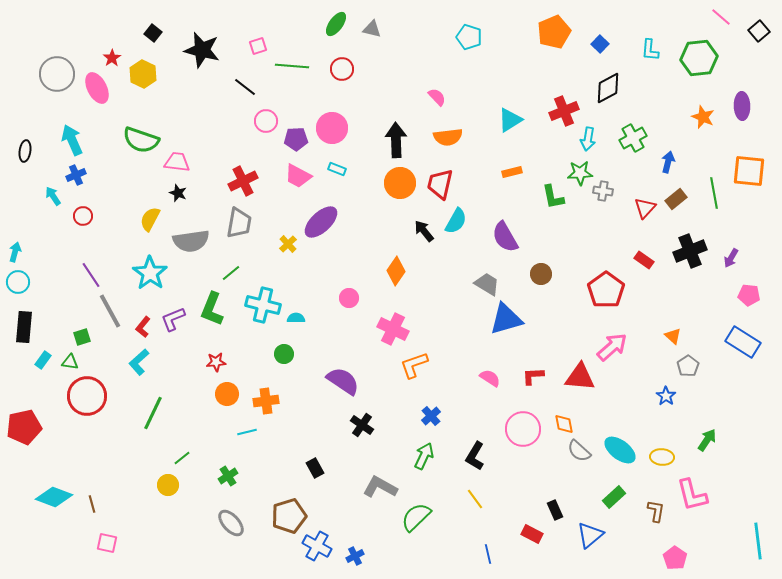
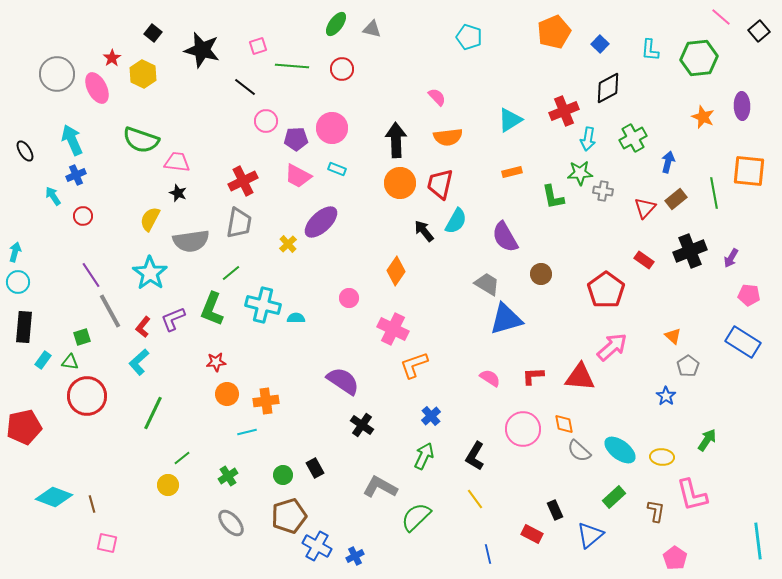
black ellipse at (25, 151): rotated 40 degrees counterclockwise
green circle at (284, 354): moved 1 px left, 121 px down
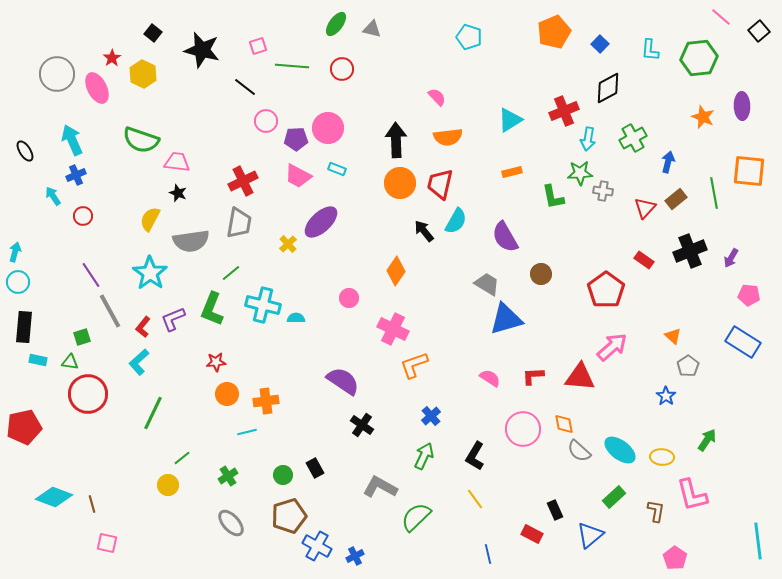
pink circle at (332, 128): moved 4 px left
cyan rectangle at (43, 360): moved 5 px left; rotated 66 degrees clockwise
red circle at (87, 396): moved 1 px right, 2 px up
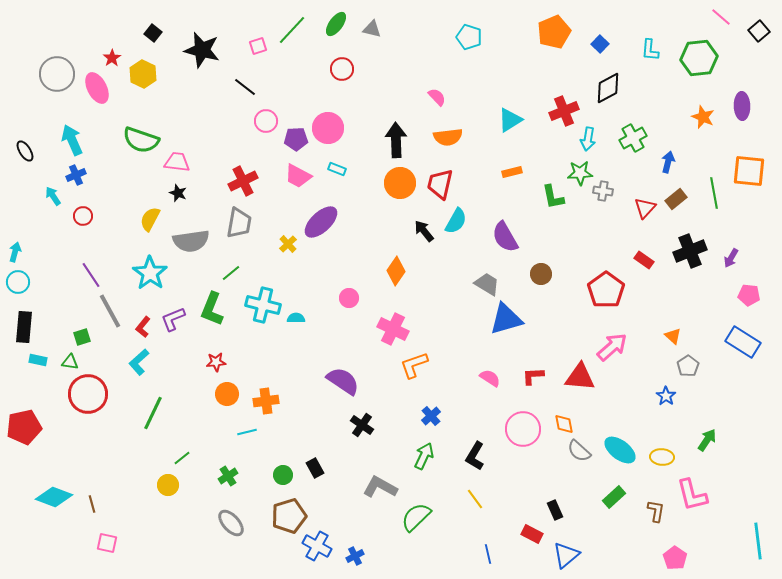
green line at (292, 66): moved 36 px up; rotated 52 degrees counterclockwise
blue triangle at (590, 535): moved 24 px left, 20 px down
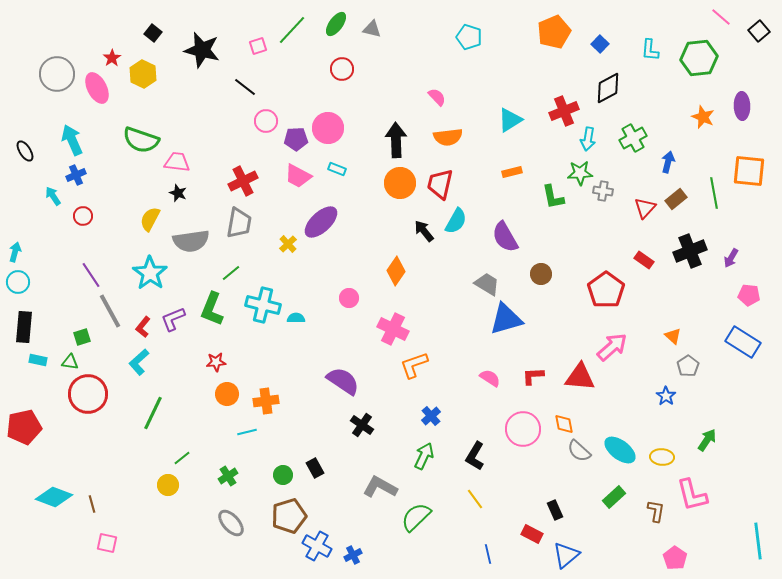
blue cross at (355, 556): moved 2 px left, 1 px up
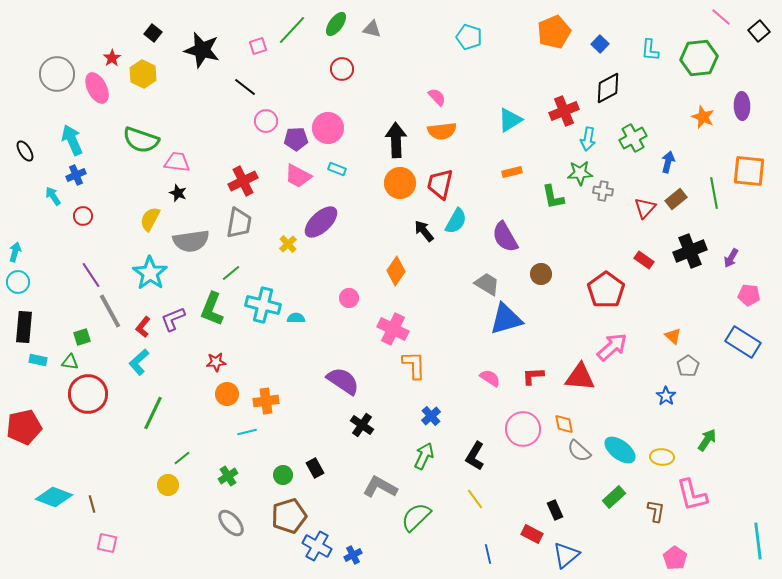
orange semicircle at (448, 137): moved 6 px left, 6 px up
orange L-shape at (414, 365): rotated 108 degrees clockwise
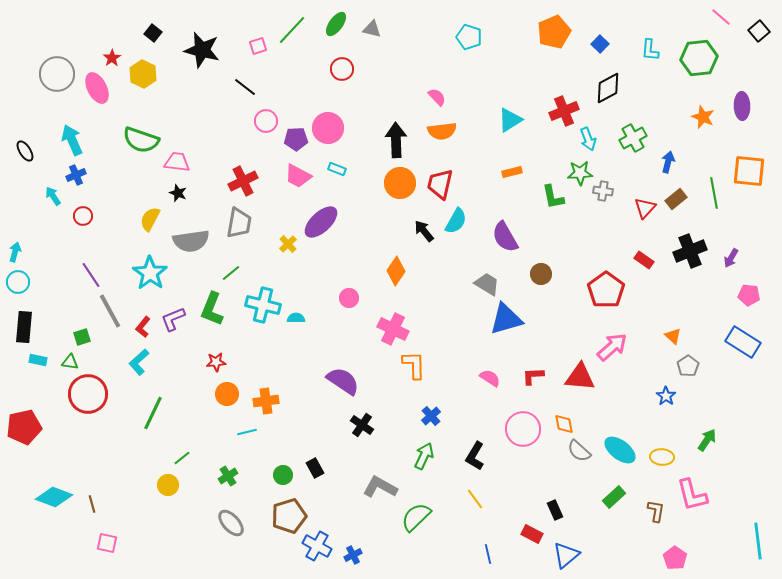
cyan arrow at (588, 139): rotated 30 degrees counterclockwise
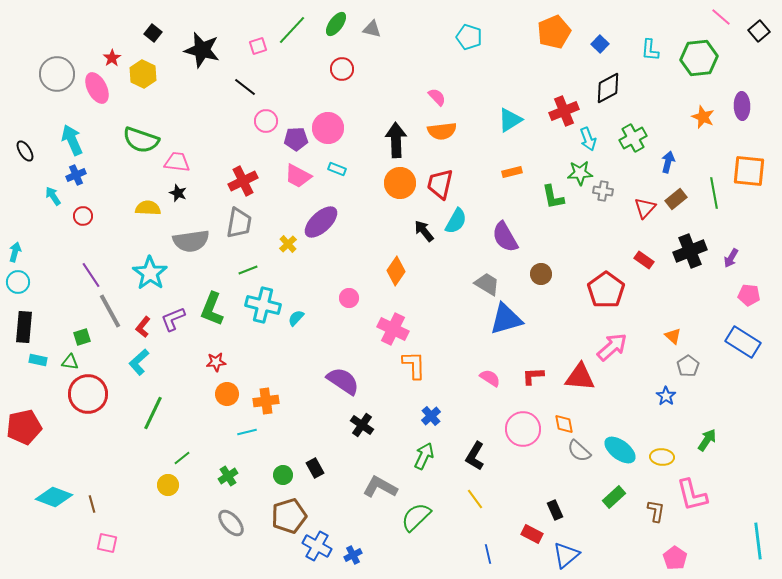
yellow semicircle at (150, 219): moved 2 px left, 11 px up; rotated 65 degrees clockwise
green line at (231, 273): moved 17 px right, 3 px up; rotated 18 degrees clockwise
cyan semicircle at (296, 318): rotated 48 degrees counterclockwise
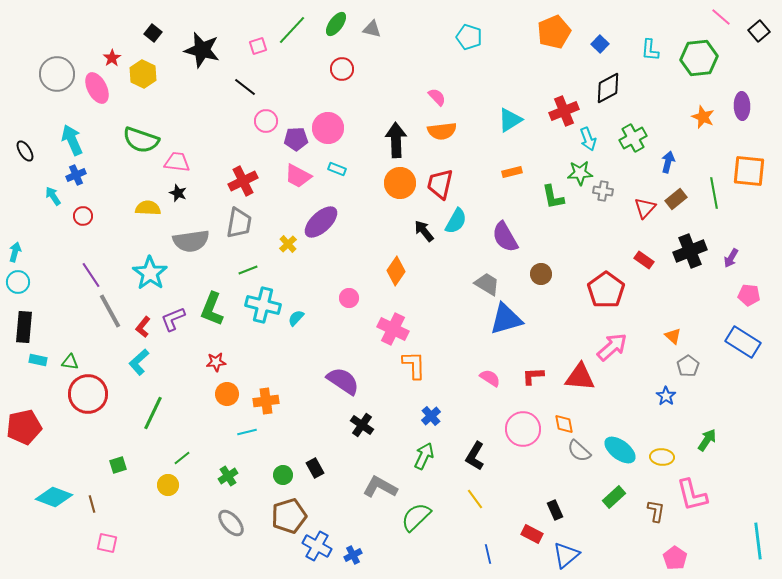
green square at (82, 337): moved 36 px right, 128 px down
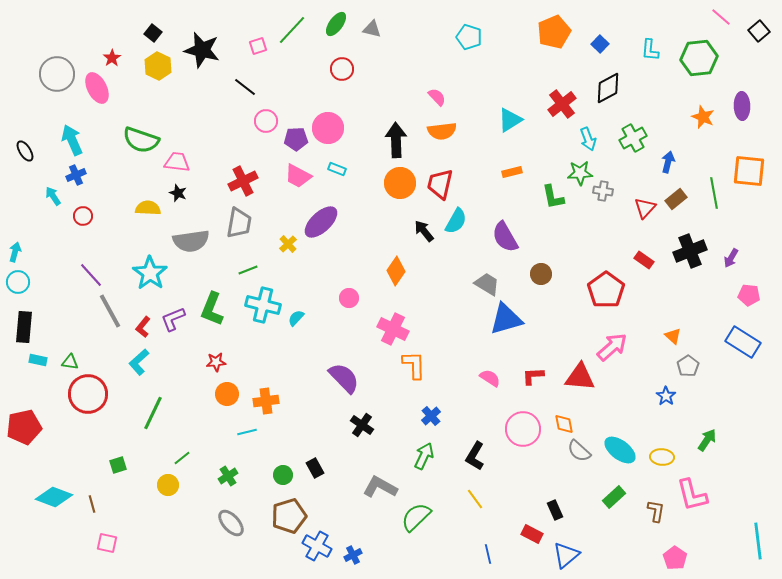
yellow hexagon at (143, 74): moved 15 px right, 8 px up
red cross at (564, 111): moved 2 px left, 7 px up; rotated 16 degrees counterclockwise
purple line at (91, 275): rotated 8 degrees counterclockwise
purple semicircle at (343, 381): moved 1 px right, 3 px up; rotated 12 degrees clockwise
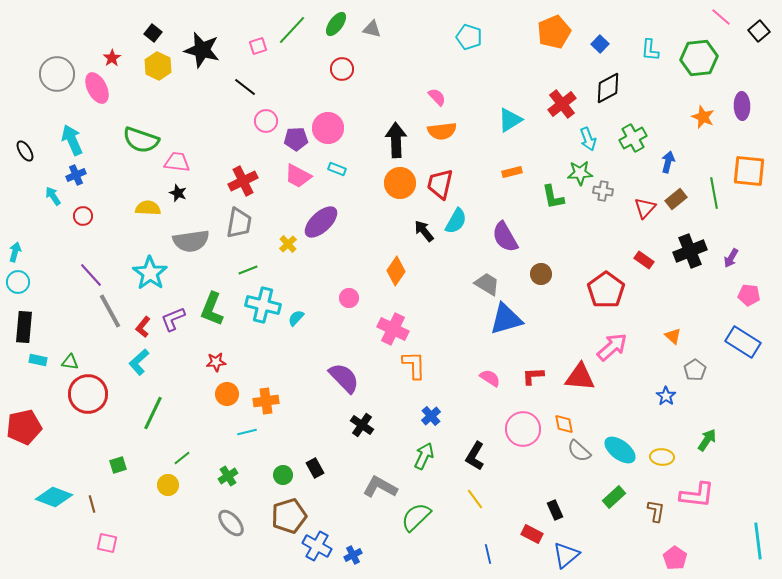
gray pentagon at (688, 366): moved 7 px right, 4 px down
pink L-shape at (692, 495): moved 5 px right; rotated 69 degrees counterclockwise
